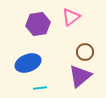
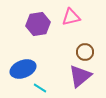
pink triangle: rotated 24 degrees clockwise
blue ellipse: moved 5 px left, 6 px down
cyan line: rotated 40 degrees clockwise
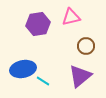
brown circle: moved 1 px right, 6 px up
blue ellipse: rotated 10 degrees clockwise
cyan line: moved 3 px right, 7 px up
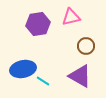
purple triangle: rotated 50 degrees counterclockwise
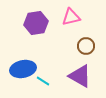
purple hexagon: moved 2 px left, 1 px up
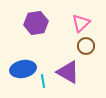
pink triangle: moved 10 px right, 6 px down; rotated 30 degrees counterclockwise
purple triangle: moved 12 px left, 4 px up
cyan line: rotated 48 degrees clockwise
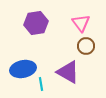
pink triangle: rotated 24 degrees counterclockwise
cyan line: moved 2 px left, 3 px down
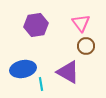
purple hexagon: moved 2 px down
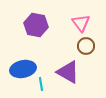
purple hexagon: rotated 20 degrees clockwise
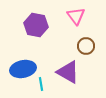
pink triangle: moved 5 px left, 7 px up
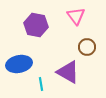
brown circle: moved 1 px right, 1 px down
blue ellipse: moved 4 px left, 5 px up
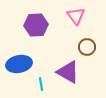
purple hexagon: rotated 15 degrees counterclockwise
